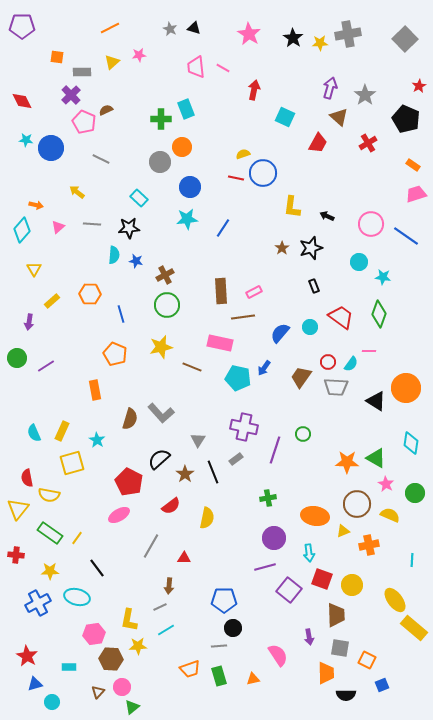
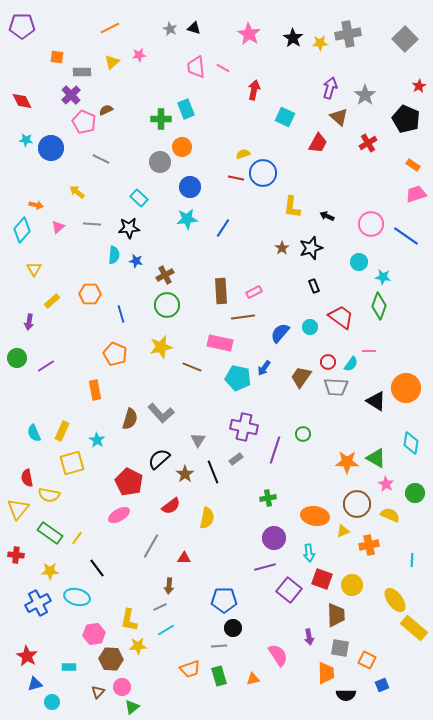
green diamond at (379, 314): moved 8 px up
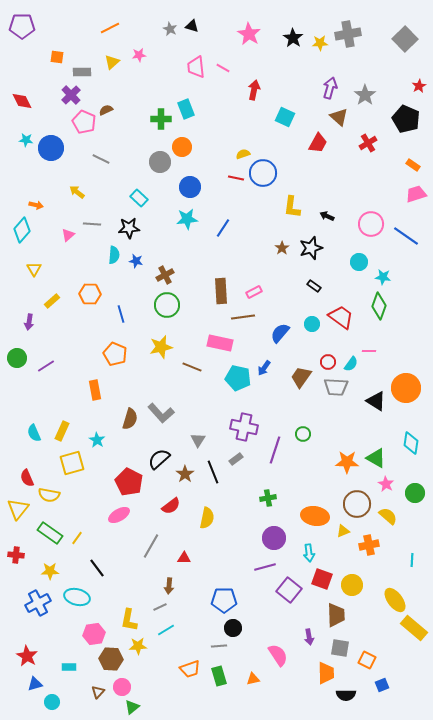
black triangle at (194, 28): moved 2 px left, 2 px up
pink triangle at (58, 227): moved 10 px right, 8 px down
black rectangle at (314, 286): rotated 32 degrees counterclockwise
cyan circle at (310, 327): moved 2 px right, 3 px up
red semicircle at (27, 478): rotated 12 degrees counterclockwise
yellow semicircle at (390, 515): moved 2 px left, 1 px down; rotated 18 degrees clockwise
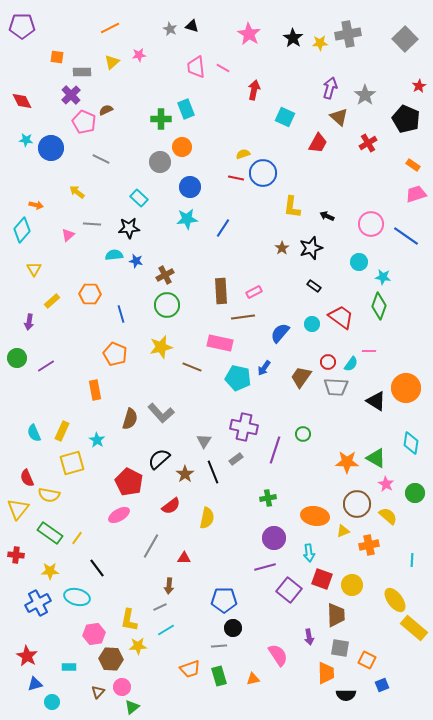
cyan semicircle at (114, 255): rotated 102 degrees counterclockwise
gray triangle at (198, 440): moved 6 px right, 1 px down
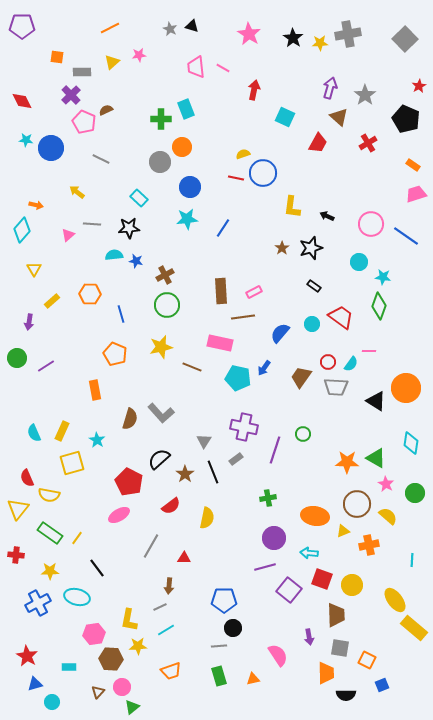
cyan arrow at (309, 553): rotated 102 degrees clockwise
orange trapezoid at (190, 669): moved 19 px left, 2 px down
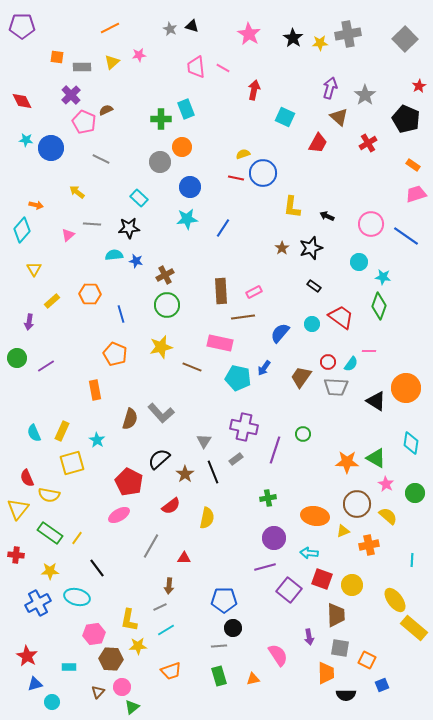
gray rectangle at (82, 72): moved 5 px up
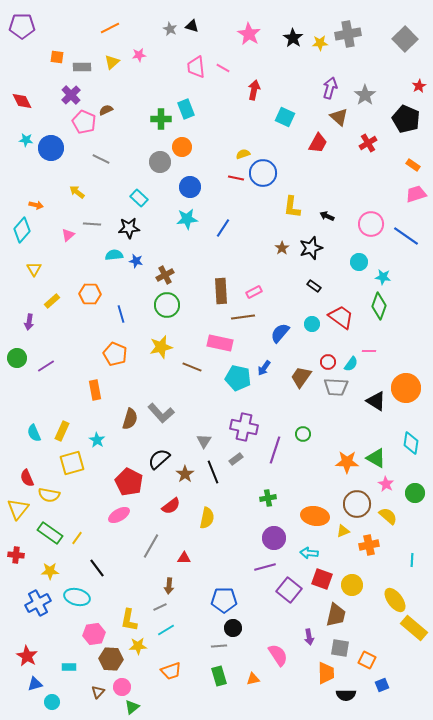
brown trapezoid at (336, 615): rotated 15 degrees clockwise
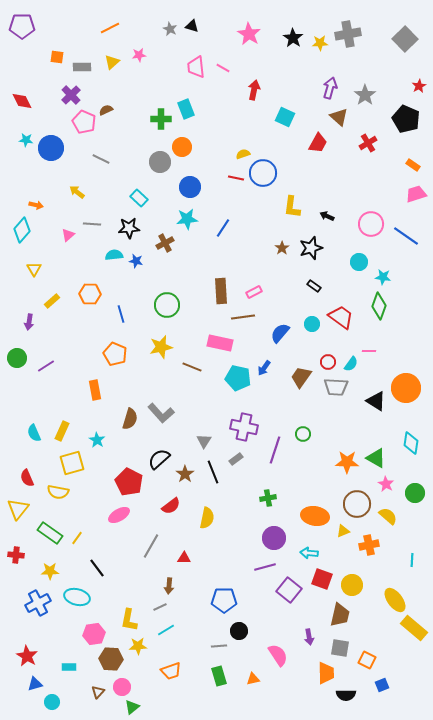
brown cross at (165, 275): moved 32 px up
yellow semicircle at (49, 495): moved 9 px right, 3 px up
brown trapezoid at (336, 615): moved 4 px right
black circle at (233, 628): moved 6 px right, 3 px down
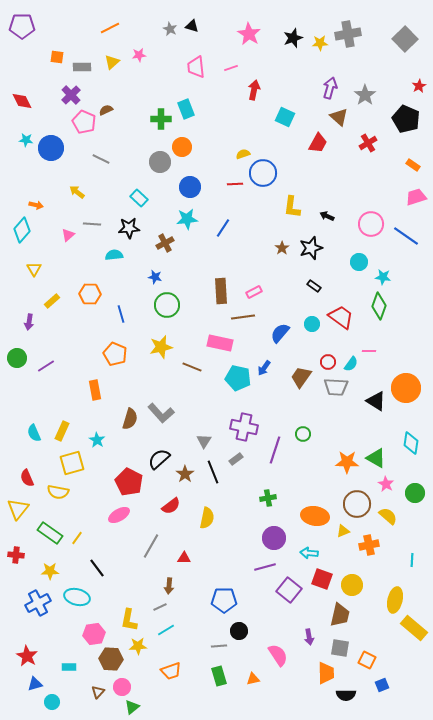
black star at (293, 38): rotated 18 degrees clockwise
pink line at (223, 68): moved 8 px right; rotated 48 degrees counterclockwise
red line at (236, 178): moved 1 px left, 6 px down; rotated 14 degrees counterclockwise
pink trapezoid at (416, 194): moved 3 px down
blue star at (136, 261): moved 19 px right, 16 px down
yellow ellipse at (395, 600): rotated 50 degrees clockwise
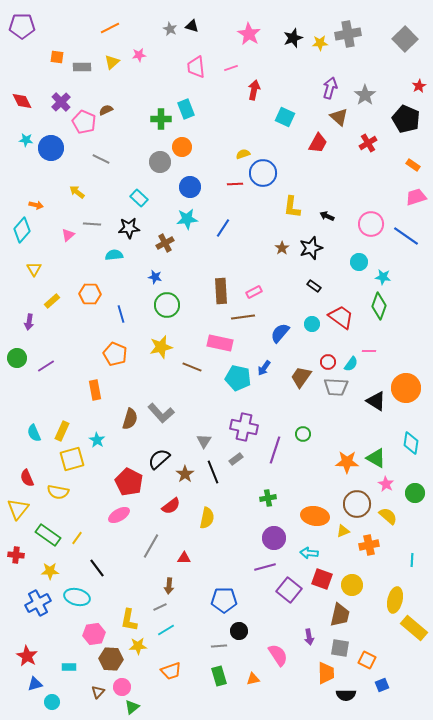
purple cross at (71, 95): moved 10 px left, 7 px down
yellow square at (72, 463): moved 4 px up
green rectangle at (50, 533): moved 2 px left, 2 px down
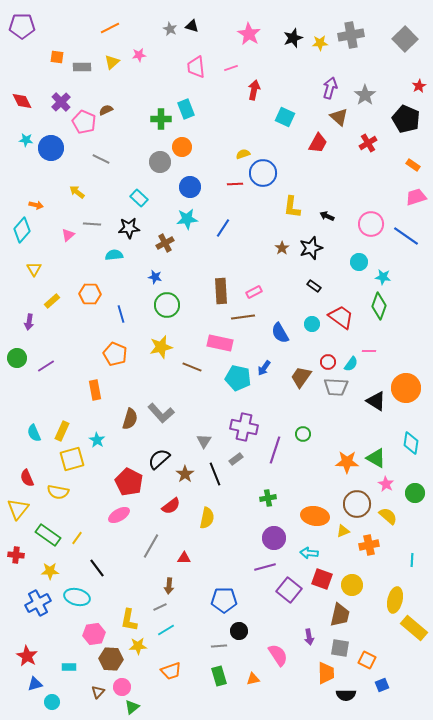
gray cross at (348, 34): moved 3 px right, 1 px down
blue semicircle at (280, 333): rotated 70 degrees counterclockwise
black line at (213, 472): moved 2 px right, 2 px down
